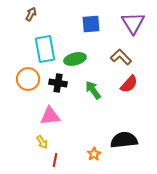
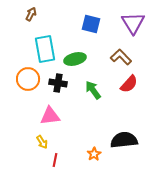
blue square: rotated 18 degrees clockwise
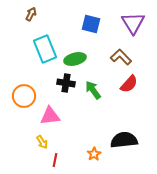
cyan rectangle: rotated 12 degrees counterclockwise
orange circle: moved 4 px left, 17 px down
black cross: moved 8 px right
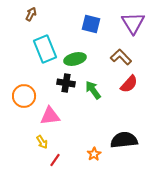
red line: rotated 24 degrees clockwise
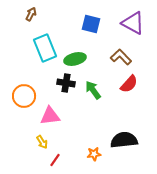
purple triangle: rotated 30 degrees counterclockwise
cyan rectangle: moved 1 px up
orange star: rotated 24 degrees clockwise
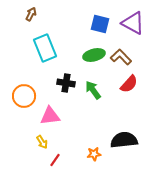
blue square: moved 9 px right
green ellipse: moved 19 px right, 4 px up
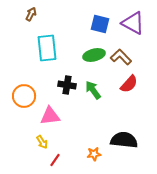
cyan rectangle: moved 2 px right; rotated 16 degrees clockwise
black cross: moved 1 px right, 2 px down
black semicircle: rotated 12 degrees clockwise
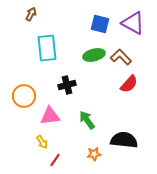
black cross: rotated 24 degrees counterclockwise
green arrow: moved 6 px left, 30 px down
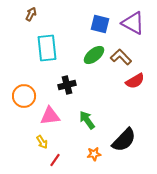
green ellipse: rotated 25 degrees counterclockwise
red semicircle: moved 6 px right, 3 px up; rotated 18 degrees clockwise
black semicircle: rotated 128 degrees clockwise
